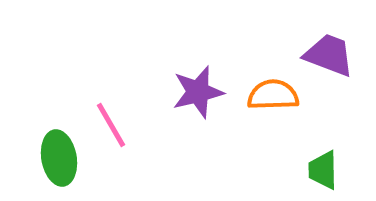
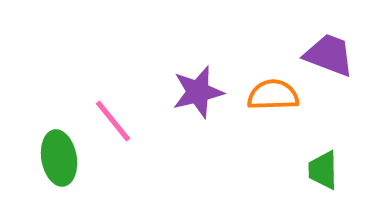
pink line: moved 2 px right, 4 px up; rotated 9 degrees counterclockwise
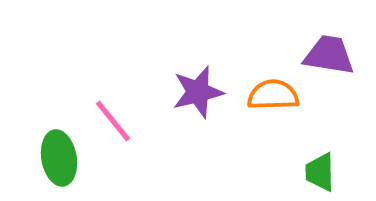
purple trapezoid: rotated 12 degrees counterclockwise
green trapezoid: moved 3 px left, 2 px down
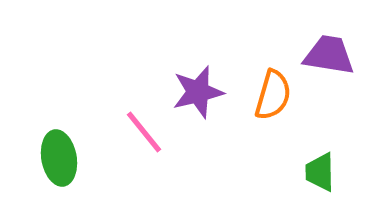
orange semicircle: rotated 108 degrees clockwise
pink line: moved 31 px right, 11 px down
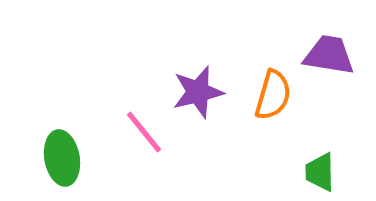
green ellipse: moved 3 px right
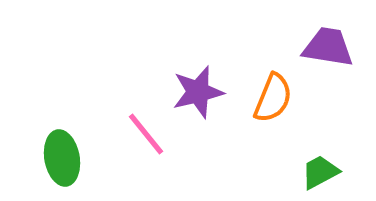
purple trapezoid: moved 1 px left, 8 px up
orange semicircle: moved 3 px down; rotated 6 degrees clockwise
pink line: moved 2 px right, 2 px down
green trapezoid: rotated 63 degrees clockwise
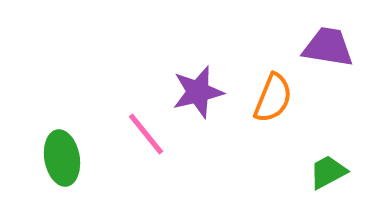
green trapezoid: moved 8 px right
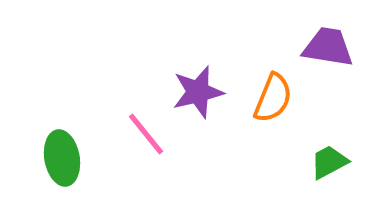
green trapezoid: moved 1 px right, 10 px up
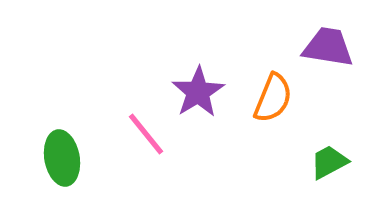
purple star: rotated 18 degrees counterclockwise
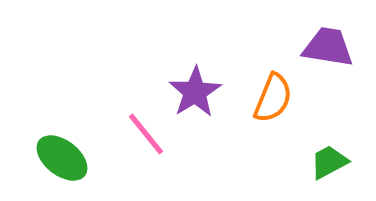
purple star: moved 3 px left
green ellipse: rotated 42 degrees counterclockwise
